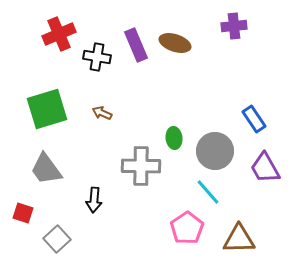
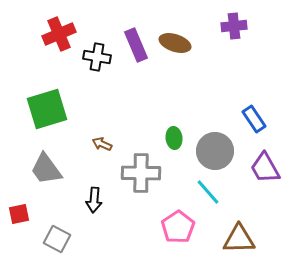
brown arrow: moved 31 px down
gray cross: moved 7 px down
red square: moved 4 px left, 1 px down; rotated 30 degrees counterclockwise
pink pentagon: moved 9 px left, 1 px up
gray square: rotated 20 degrees counterclockwise
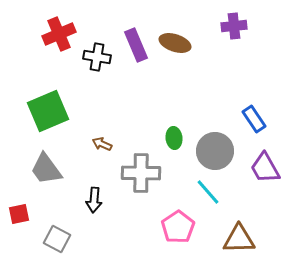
green square: moved 1 px right, 2 px down; rotated 6 degrees counterclockwise
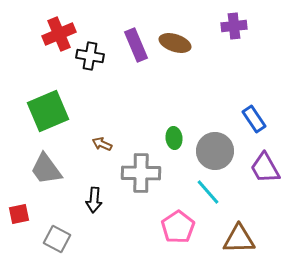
black cross: moved 7 px left, 1 px up
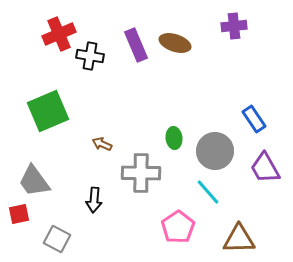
gray trapezoid: moved 12 px left, 12 px down
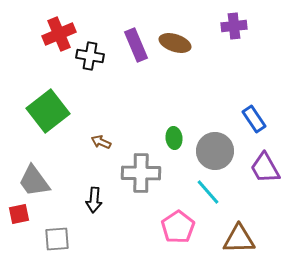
green square: rotated 15 degrees counterclockwise
brown arrow: moved 1 px left, 2 px up
gray square: rotated 32 degrees counterclockwise
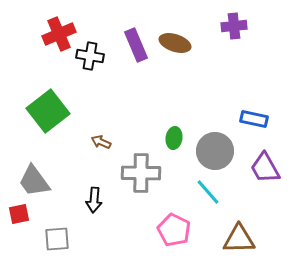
blue rectangle: rotated 44 degrees counterclockwise
green ellipse: rotated 15 degrees clockwise
pink pentagon: moved 4 px left, 3 px down; rotated 12 degrees counterclockwise
